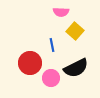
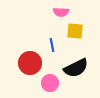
yellow square: rotated 36 degrees counterclockwise
pink circle: moved 1 px left, 5 px down
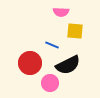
blue line: rotated 56 degrees counterclockwise
black semicircle: moved 8 px left, 3 px up
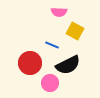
pink semicircle: moved 2 px left
yellow square: rotated 24 degrees clockwise
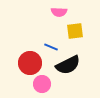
yellow square: rotated 36 degrees counterclockwise
blue line: moved 1 px left, 2 px down
pink circle: moved 8 px left, 1 px down
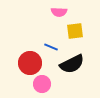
black semicircle: moved 4 px right, 1 px up
